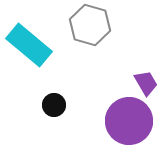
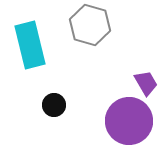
cyan rectangle: moved 1 px right; rotated 36 degrees clockwise
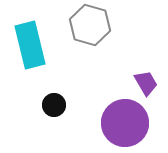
purple circle: moved 4 px left, 2 px down
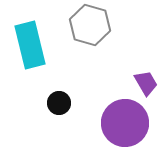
black circle: moved 5 px right, 2 px up
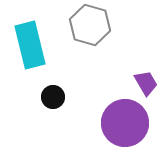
black circle: moved 6 px left, 6 px up
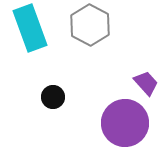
gray hexagon: rotated 12 degrees clockwise
cyan rectangle: moved 17 px up; rotated 6 degrees counterclockwise
purple trapezoid: rotated 12 degrees counterclockwise
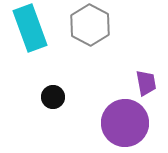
purple trapezoid: rotated 32 degrees clockwise
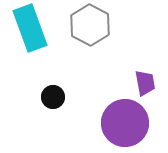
purple trapezoid: moved 1 px left
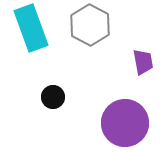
cyan rectangle: moved 1 px right
purple trapezoid: moved 2 px left, 21 px up
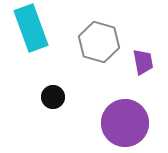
gray hexagon: moved 9 px right, 17 px down; rotated 12 degrees counterclockwise
